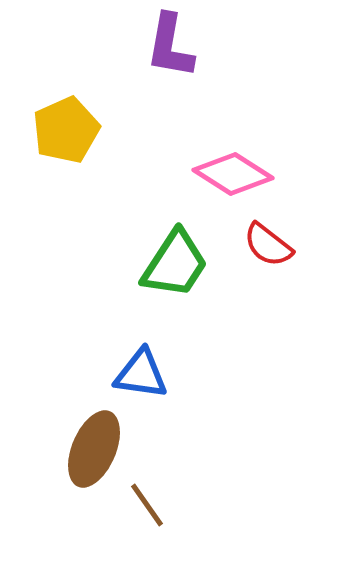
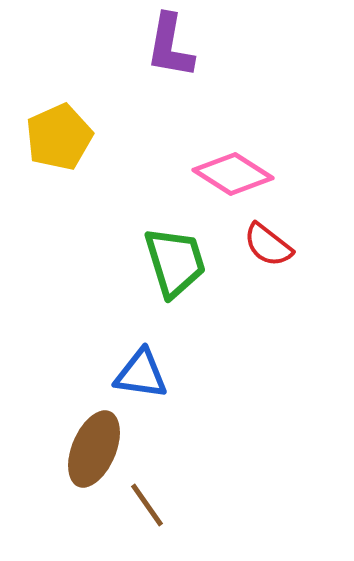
yellow pentagon: moved 7 px left, 7 px down
green trapezoid: moved 2 px up; rotated 50 degrees counterclockwise
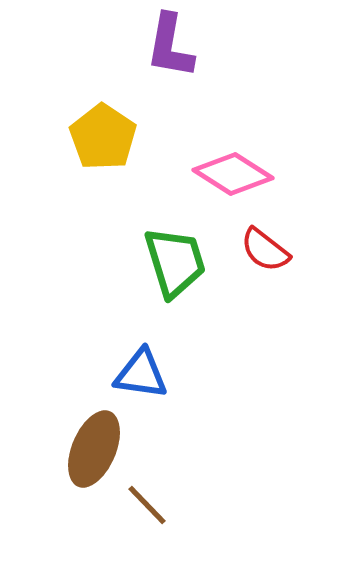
yellow pentagon: moved 44 px right; rotated 14 degrees counterclockwise
red semicircle: moved 3 px left, 5 px down
brown line: rotated 9 degrees counterclockwise
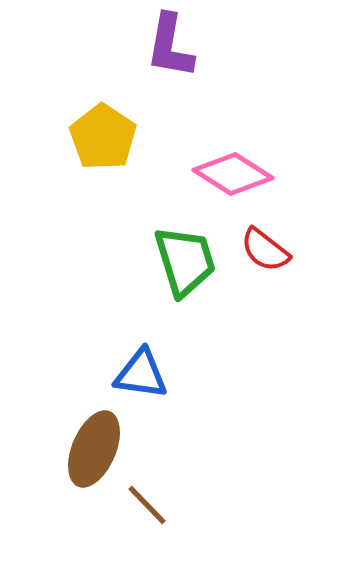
green trapezoid: moved 10 px right, 1 px up
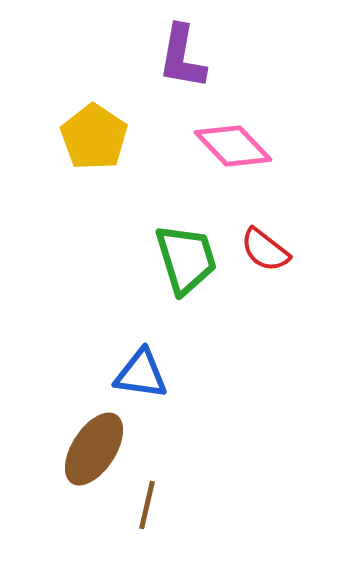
purple L-shape: moved 12 px right, 11 px down
yellow pentagon: moved 9 px left
pink diamond: moved 28 px up; rotated 14 degrees clockwise
green trapezoid: moved 1 px right, 2 px up
brown ellipse: rotated 10 degrees clockwise
brown line: rotated 57 degrees clockwise
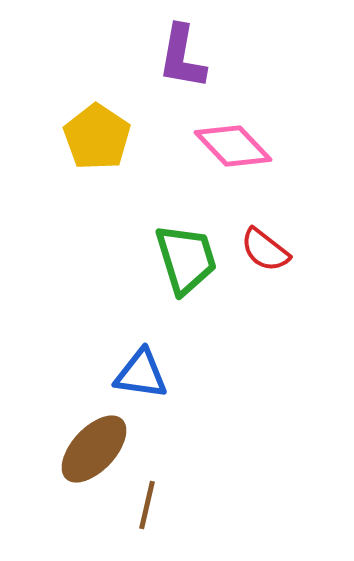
yellow pentagon: moved 3 px right
brown ellipse: rotated 10 degrees clockwise
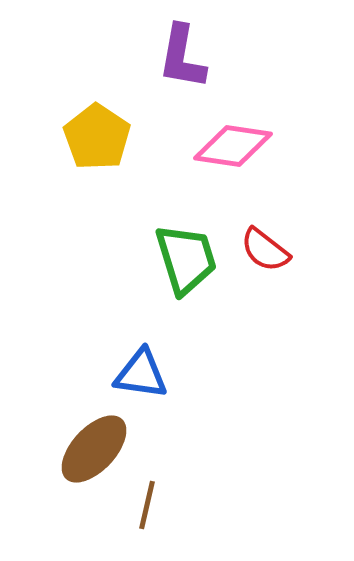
pink diamond: rotated 38 degrees counterclockwise
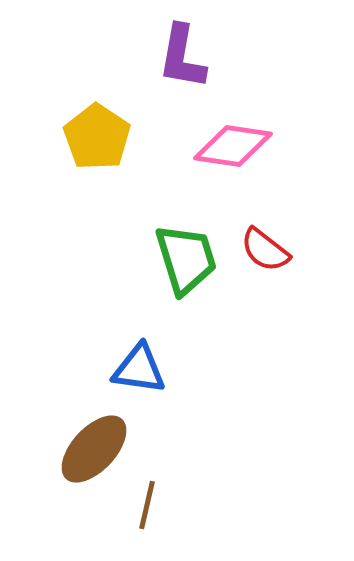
blue triangle: moved 2 px left, 5 px up
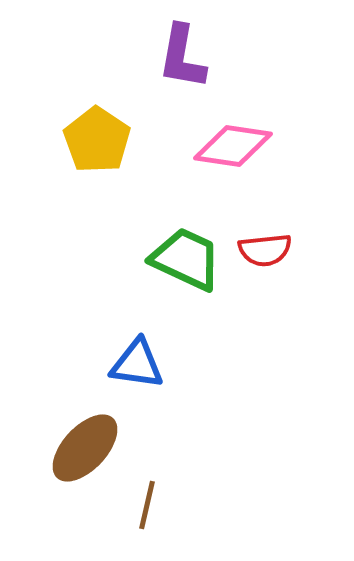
yellow pentagon: moved 3 px down
red semicircle: rotated 44 degrees counterclockwise
green trapezoid: rotated 48 degrees counterclockwise
blue triangle: moved 2 px left, 5 px up
brown ellipse: moved 9 px left, 1 px up
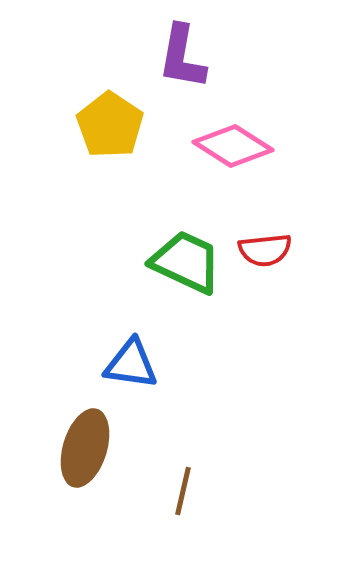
yellow pentagon: moved 13 px right, 15 px up
pink diamond: rotated 24 degrees clockwise
green trapezoid: moved 3 px down
blue triangle: moved 6 px left
brown ellipse: rotated 26 degrees counterclockwise
brown line: moved 36 px right, 14 px up
